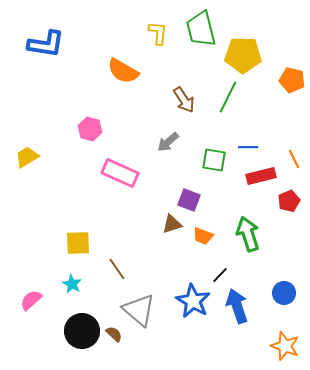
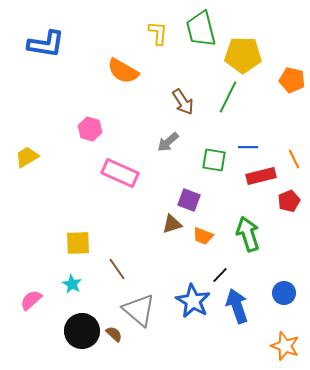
brown arrow: moved 1 px left, 2 px down
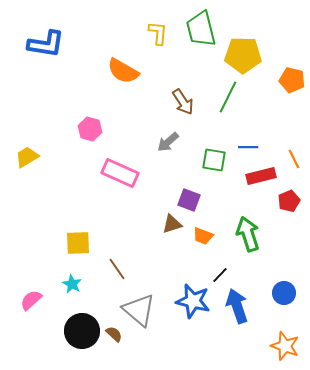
blue star: rotated 16 degrees counterclockwise
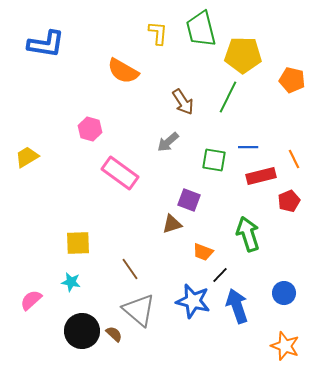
pink rectangle: rotated 12 degrees clockwise
orange trapezoid: moved 16 px down
brown line: moved 13 px right
cyan star: moved 1 px left, 2 px up; rotated 18 degrees counterclockwise
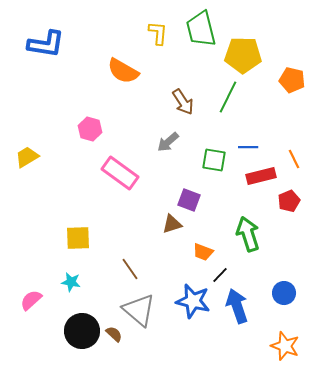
yellow square: moved 5 px up
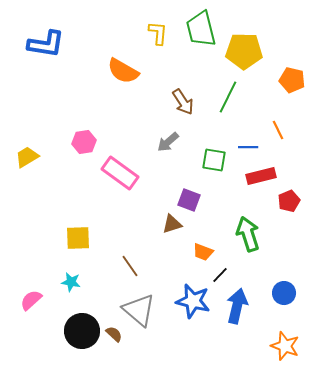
yellow pentagon: moved 1 px right, 4 px up
pink hexagon: moved 6 px left, 13 px down; rotated 25 degrees counterclockwise
orange line: moved 16 px left, 29 px up
brown line: moved 3 px up
blue arrow: rotated 32 degrees clockwise
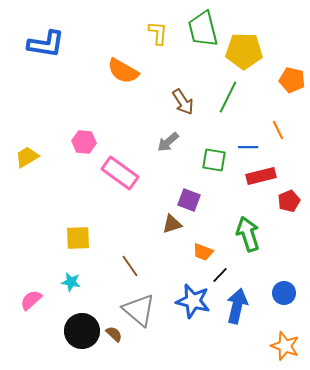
green trapezoid: moved 2 px right
pink hexagon: rotated 15 degrees clockwise
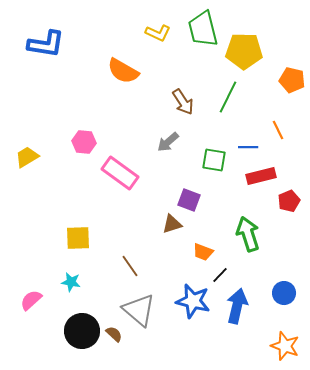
yellow L-shape: rotated 110 degrees clockwise
